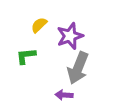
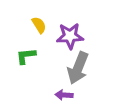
yellow semicircle: rotated 102 degrees clockwise
purple star: rotated 16 degrees clockwise
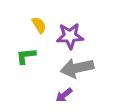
gray arrow: moved 1 px left; rotated 56 degrees clockwise
purple arrow: rotated 42 degrees counterclockwise
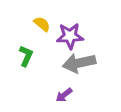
yellow semicircle: moved 3 px right, 1 px up; rotated 18 degrees counterclockwise
green L-shape: rotated 120 degrees clockwise
gray arrow: moved 2 px right, 5 px up
